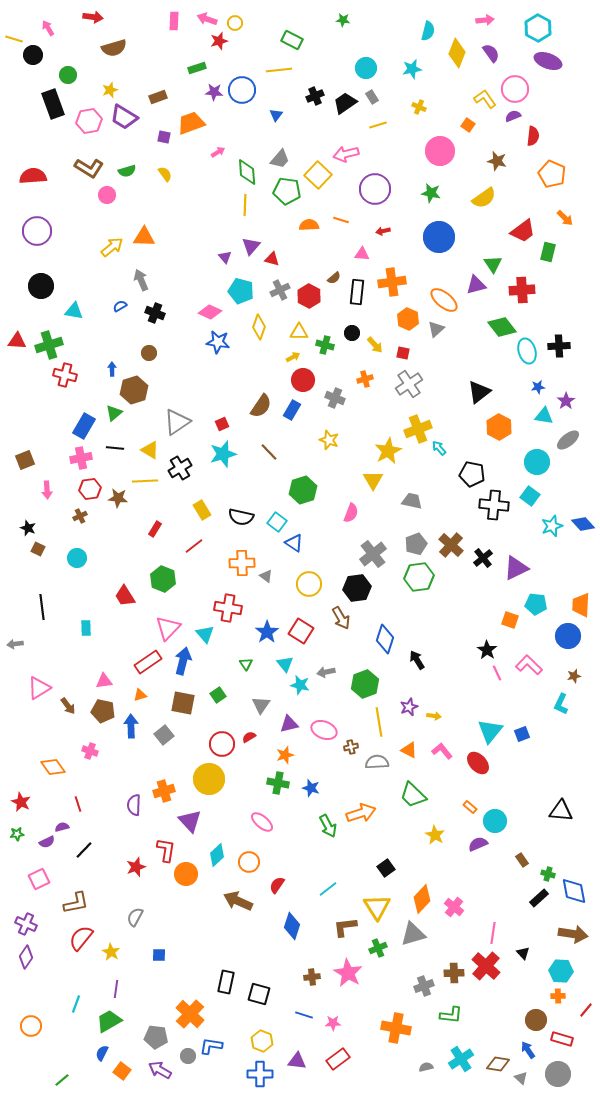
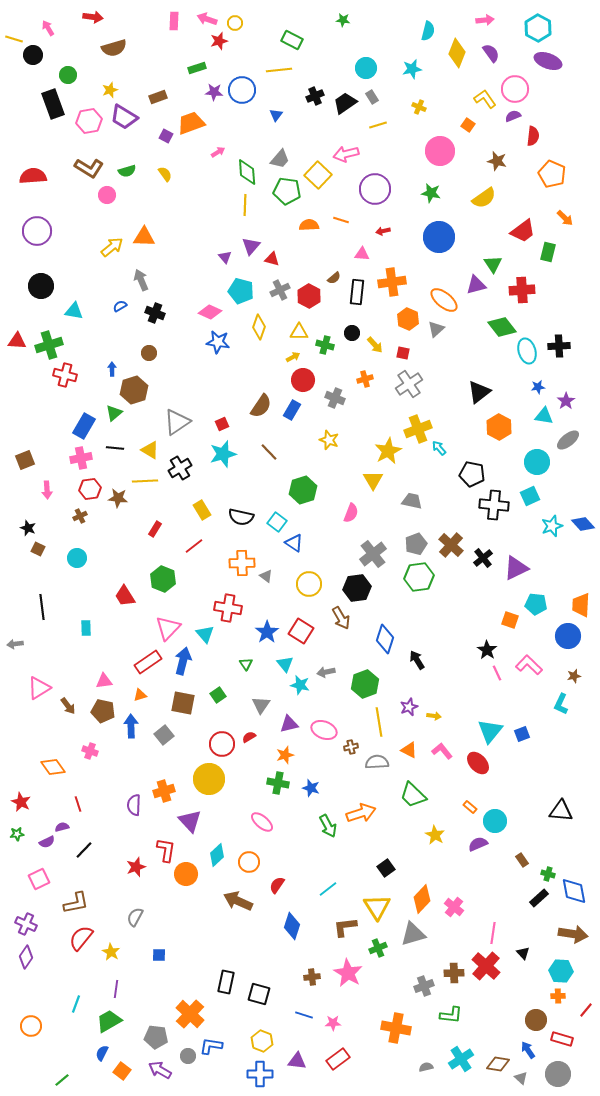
purple square at (164, 137): moved 2 px right, 1 px up; rotated 16 degrees clockwise
cyan square at (530, 496): rotated 30 degrees clockwise
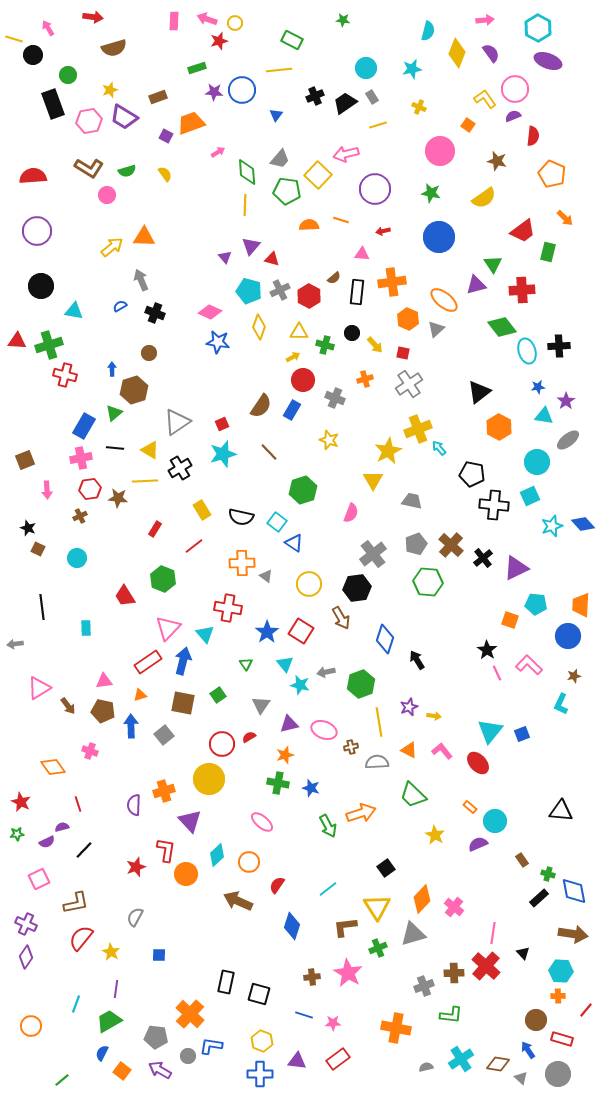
cyan pentagon at (241, 291): moved 8 px right
green hexagon at (419, 577): moved 9 px right, 5 px down; rotated 12 degrees clockwise
green hexagon at (365, 684): moved 4 px left
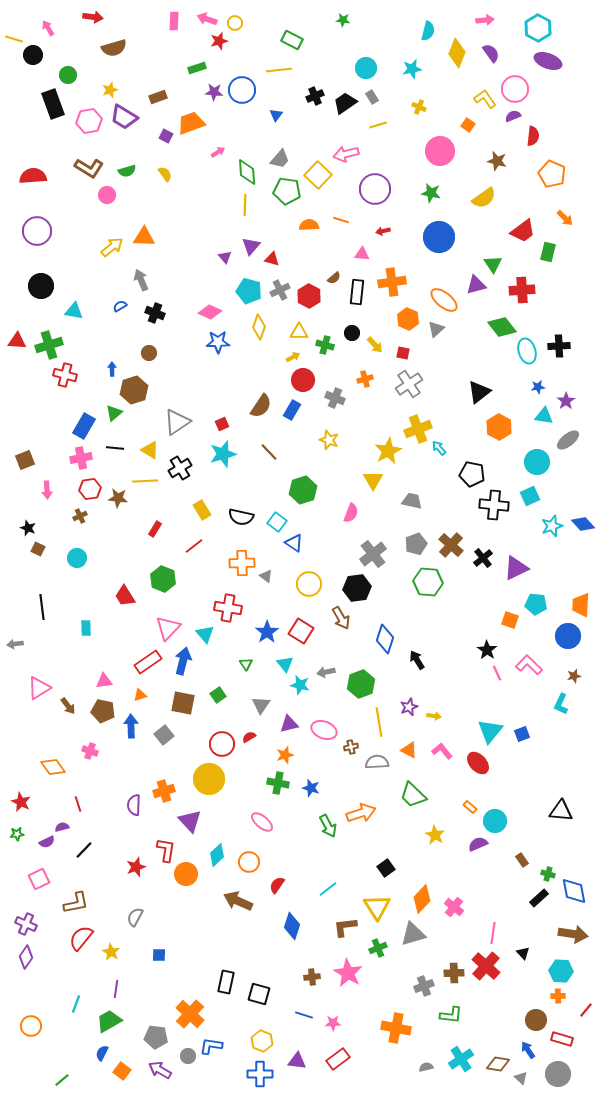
blue star at (218, 342): rotated 10 degrees counterclockwise
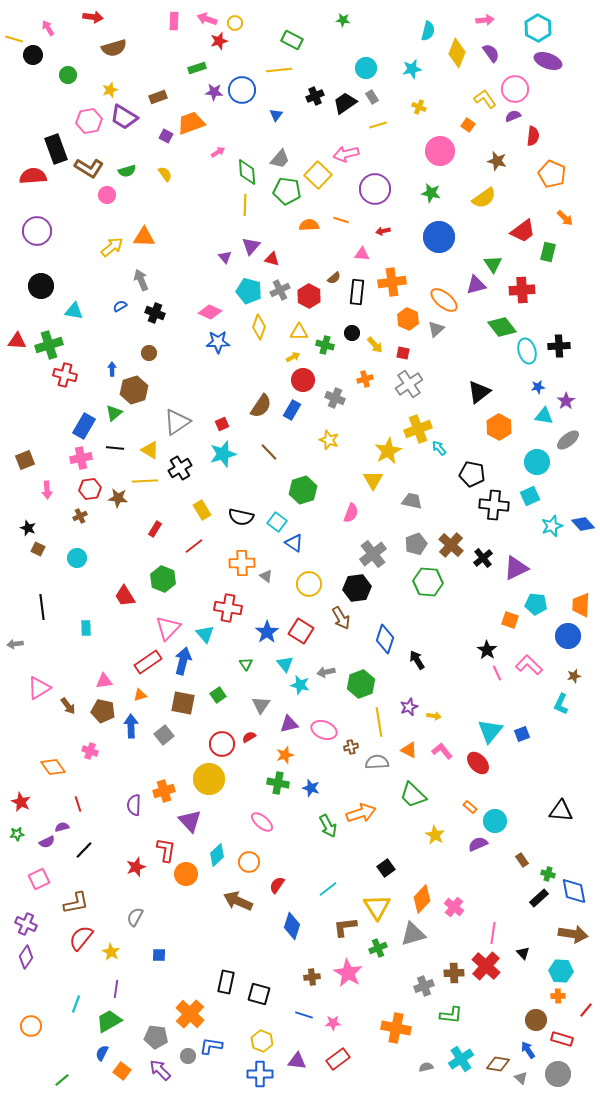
black rectangle at (53, 104): moved 3 px right, 45 px down
purple arrow at (160, 1070): rotated 15 degrees clockwise
